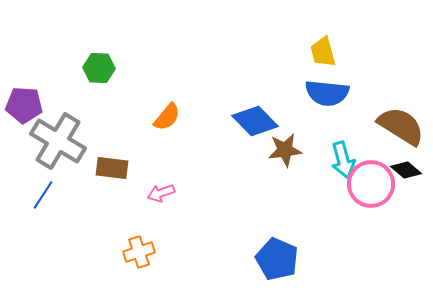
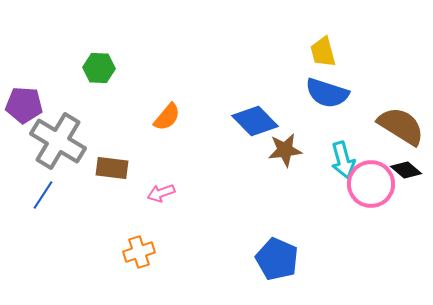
blue semicircle: rotated 12 degrees clockwise
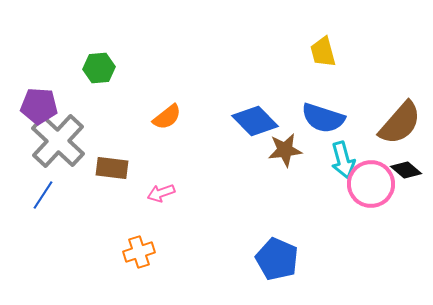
green hexagon: rotated 8 degrees counterclockwise
blue semicircle: moved 4 px left, 25 px down
purple pentagon: moved 15 px right, 1 px down
orange semicircle: rotated 12 degrees clockwise
brown semicircle: moved 1 px left, 3 px up; rotated 99 degrees clockwise
gray cross: rotated 12 degrees clockwise
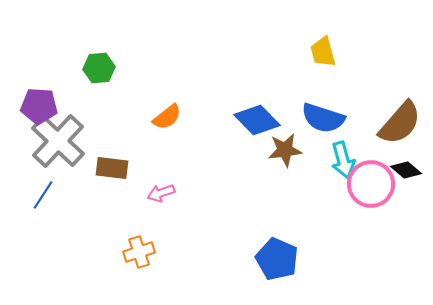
blue diamond: moved 2 px right, 1 px up
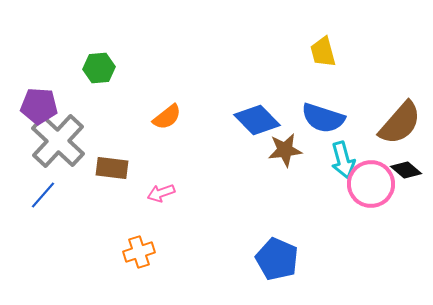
blue line: rotated 8 degrees clockwise
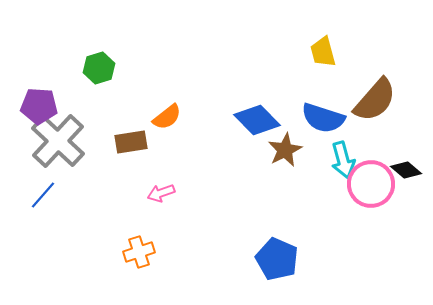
green hexagon: rotated 12 degrees counterclockwise
brown semicircle: moved 25 px left, 23 px up
brown star: rotated 20 degrees counterclockwise
brown rectangle: moved 19 px right, 26 px up; rotated 16 degrees counterclockwise
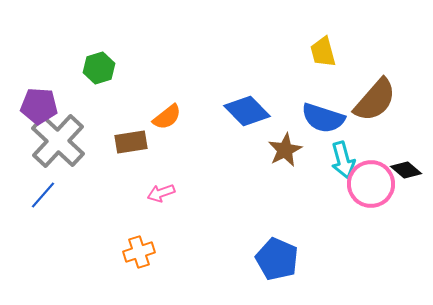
blue diamond: moved 10 px left, 9 px up
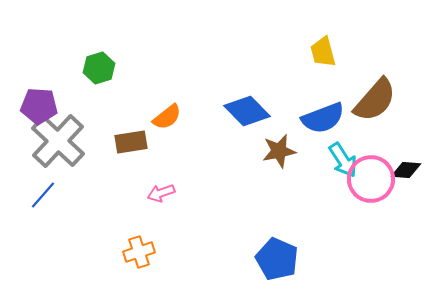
blue semicircle: rotated 39 degrees counterclockwise
brown star: moved 6 px left, 1 px down; rotated 16 degrees clockwise
cyan arrow: rotated 18 degrees counterclockwise
black diamond: rotated 36 degrees counterclockwise
pink circle: moved 5 px up
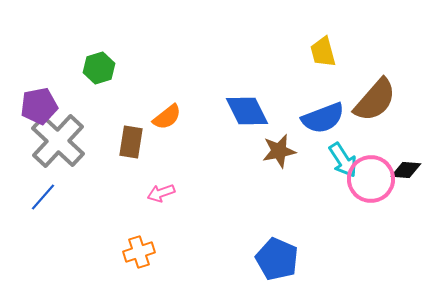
purple pentagon: rotated 15 degrees counterclockwise
blue diamond: rotated 18 degrees clockwise
brown rectangle: rotated 72 degrees counterclockwise
blue line: moved 2 px down
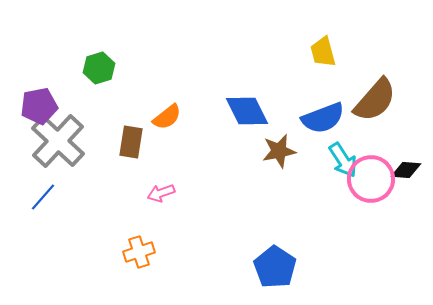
blue pentagon: moved 2 px left, 8 px down; rotated 9 degrees clockwise
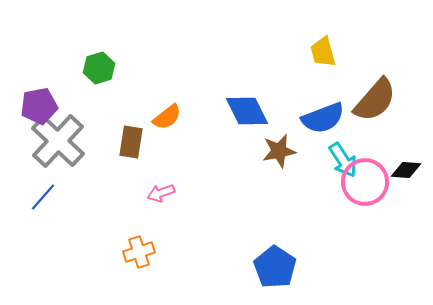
pink circle: moved 6 px left, 3 px down
